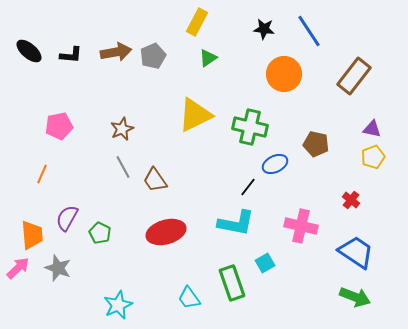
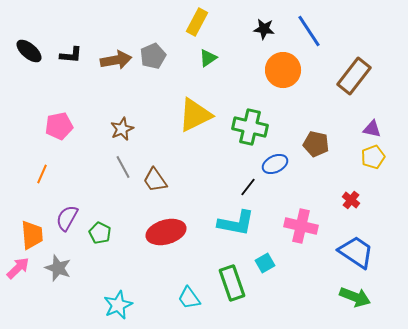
brown arrow: moved 8 px down
orange circle: moved 1 px left, 4 px up
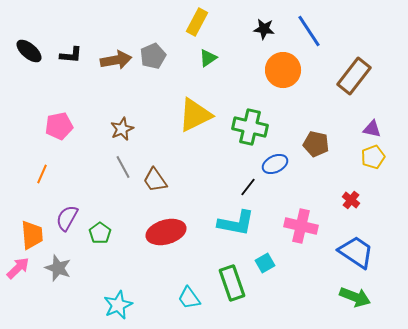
green pentagon: rotated 10 degrees clockwise
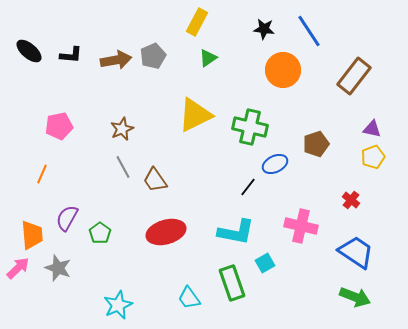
brown pentagon: rotated 30 degrees counterclockwise
cyan L-shape: moved 9 px down
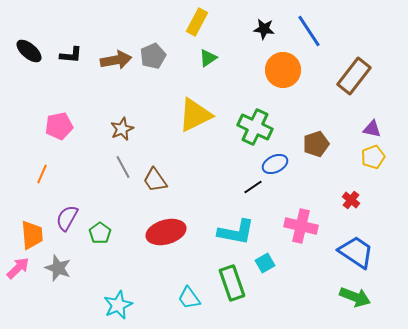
green cross: moved 5 px right; rotated 12 degrees clockwise
black line: moved 5 px right; rotated 18 degrees clockwise
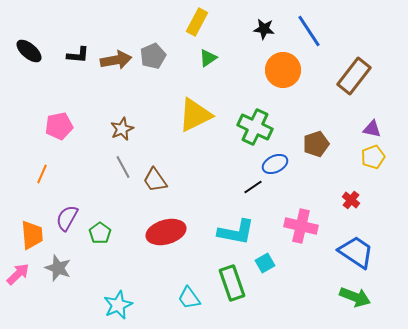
black L-shape: moved 7 px right
pink arrow: moved 6 px down
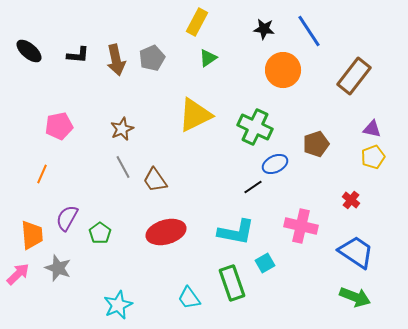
gray pentagon: moved 1 px left, 2 px down
brown arrow: rotated 88 degrees clockwise
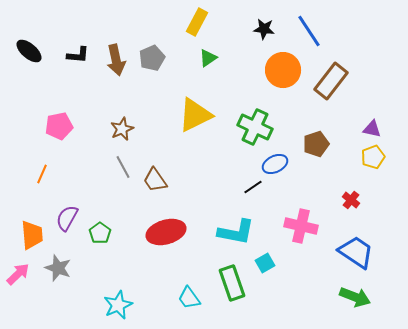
brown rectangle: moved 23 px left, 5 px down
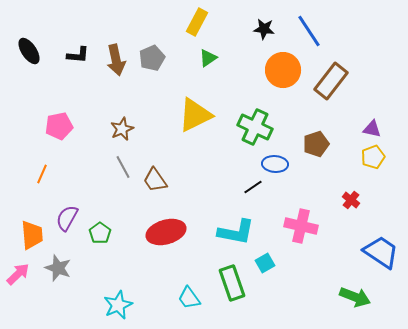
black ellipse: rotated 16 degrees clockwise
blue ellipse: rotated 30 degrees clockwise
blue trapezoid: moved 25 px right
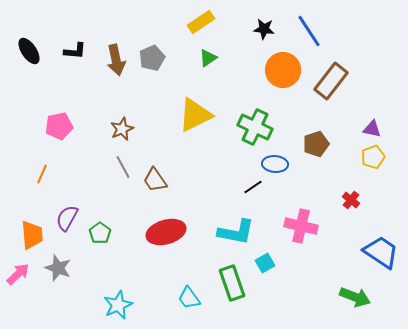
yellow rectangle: moved 4 px right; rotated 28 degrees clockwise
black L-shape: moved 3 px left, 4 px up
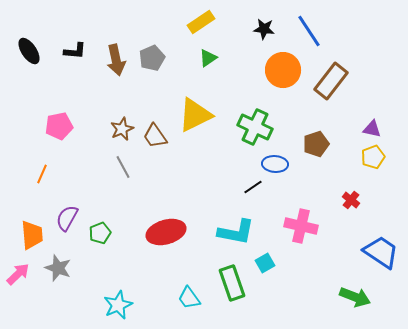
brown trapezoid: moved 44 px up
green pentagon: rotated 15 degrees clockwise
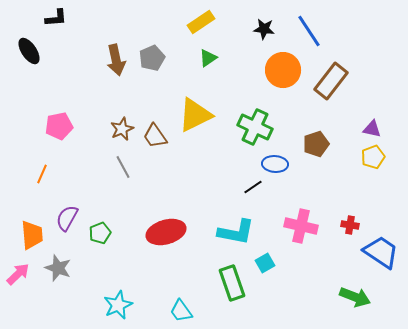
black L-shape: moved 19 px left, 33 px up; rotated 10 degrees counterclockwise
red cross: moved 1 px left, 25 px down; rotated 30 degrees counterclockwise
cyan trapezoid: moved 8 px left, 13 px down
